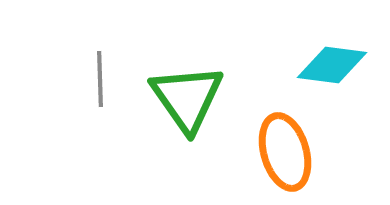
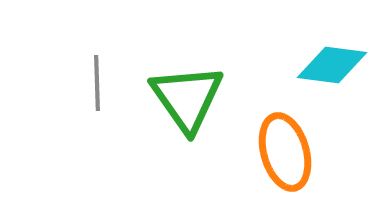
gray line: moved 3 px left, 4 px down
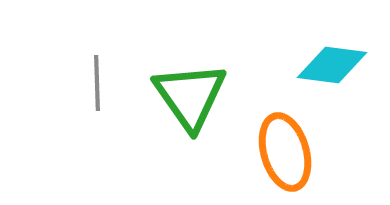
green triangle: moved 3 px right, 2 px up
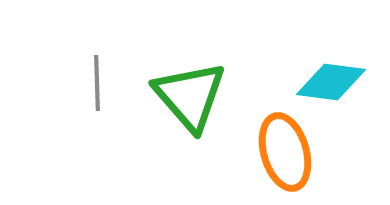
cyan diamond: moved 1 px left, 17 px down
green triangle: rotated 6 degrees counterclockwise
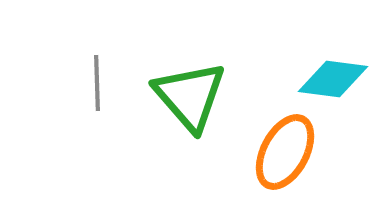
cyan diamond: moved 2 px right, 3 px up
orange ellipse: rotated 44 degrees clockwise
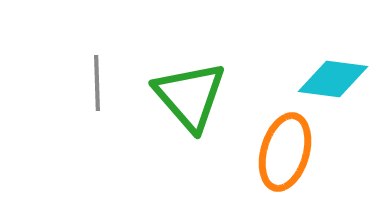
orange ellipse: rotated 12 degrees counterclockwise
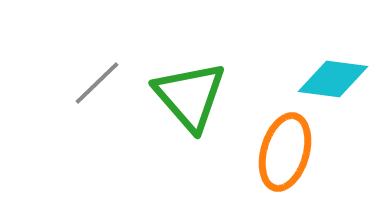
gray line: rotated 48 degrees clockwise
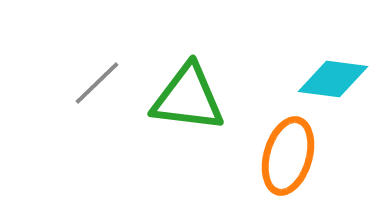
green triangle: moved 2 px left, 2 px down; rotated 42 degrees counterclockwise
orange ellipse: moved 3 px right, 4 px down
